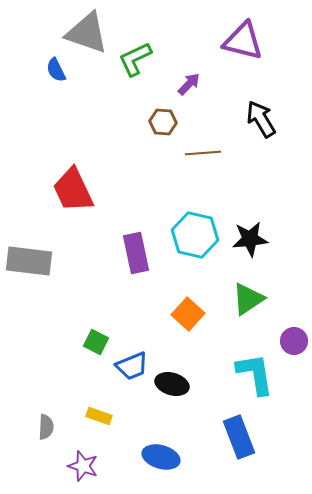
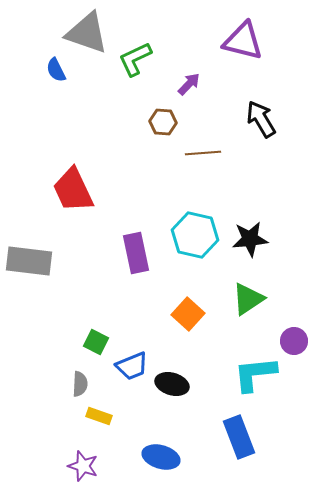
cyan L-shape: rotated 87 degrees counterclockwise
gray semicircle: moved 34 px right, 43 px up
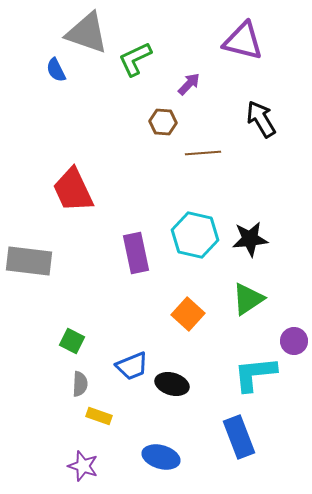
green square: moved 24 px left, 1 px up
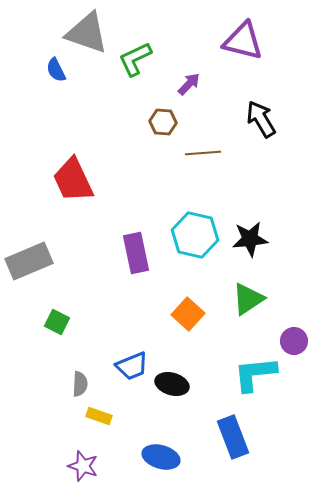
red trapezoid: moved 10 px up
gray rectangle: rotated 30 degrees counterclockwise
green square: moved 15 px left, 19 px up
blue rectangle: moved 6 px left
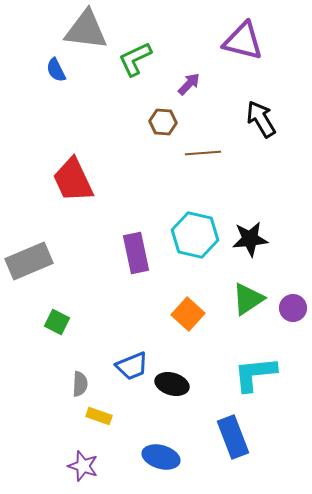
gray triangle: moved 1 px left, 3 px up; rotated 12 degrees counterclockwise
purple circle: moved 1 px left, 33 px up
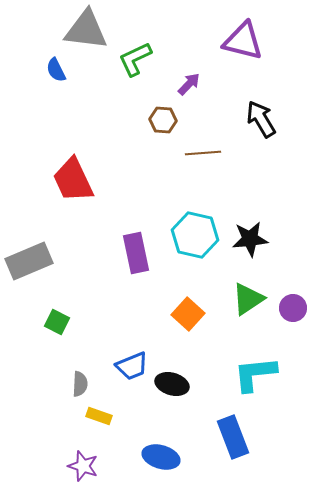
brown hexagon: moved 2 px up
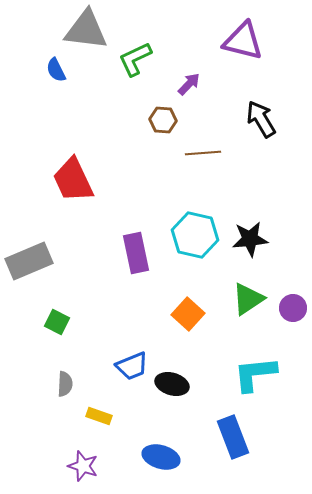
gray semicircle: moved 15 px left
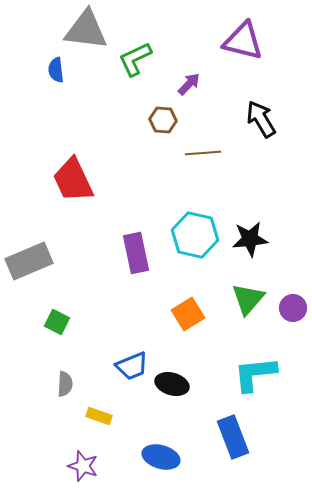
blue semicircle: rotated 20 degrees clockwise
green triangle: rotated 15 degrees counterclockwise
orange square: rotated 16 degrees clockwise
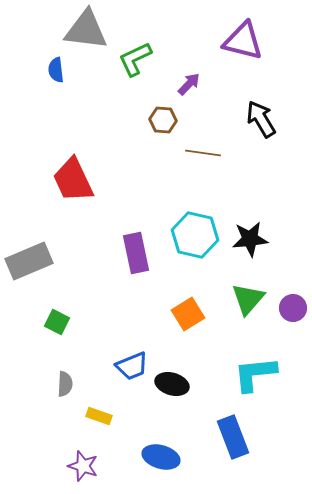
brown line: rotated 12 degrees clockwise
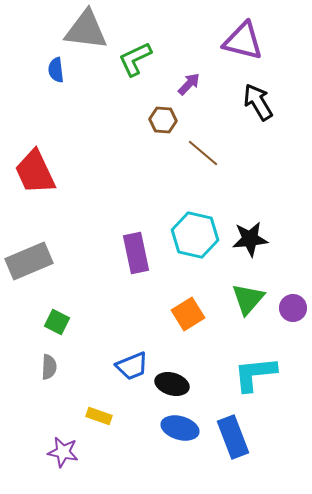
black arrow: moved 3 px left, 17 px up
brown line: rotated 32 degrees clockwise
red trapezoid: moved 38 px left, 8 px up
gray semicircle: moved 16 px left, 17 px up
blue ellipse: moved 19 px right, 29 px up
purple star: moved 20 px left, 14 px up; rotated 8 degrees counterclockwise
